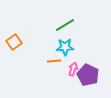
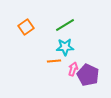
orange square: moved 12 px right, 15 px up
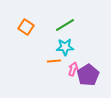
orange square: rotated 21 degrees counterclockwise
purple pentagon: rotated 15 degrees clockwise
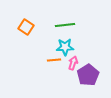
green line: rotated 24 degrees clockwise
orange line: moved 1 px up
pink arrow: moved 6 px up
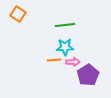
orange square: moved 8 px left, 13 px up
pink arrow: moved 1 px up; rotated 72 degrees clockwise
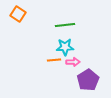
purple pentagon: moved 5 px down
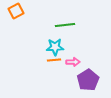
orange square: moved 2 px left, 3 px up; rotated 28 degrees clockwise
cyan star: moved 10 px left
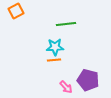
green line: moved 1 px right, 1 px up
pink arrow: moved 7 px left, 25 px down; rotated 48 degrees clockwise
purple pentagon: rotated 25 degrees counterclockwise
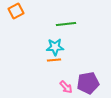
purple pentagon: moved 3 px down; rotated 25 degrees counterclockwise
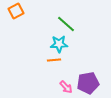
green line: rotated 48 degrees clockwise
cyan star: moved 4 px right, 3 px up
